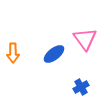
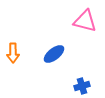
pink triangle: moved 18 px up; rotated 40 degrees counterclockwise
blue cross: moved 1 px right, 1 px up; rotated 14 degrees clockwise
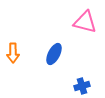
pink triangle: moved 1 px down
blue ellipse: rotated 25 degrees counterclockwise
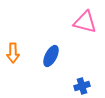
blue ellipse: moved 3 px left, 2 px down
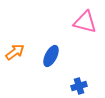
orange arrow: moved 2 px right, 1 px up; rotated 126 degrees counterclockwise
blue cross: moved 3 px left
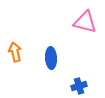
orange arrow: rotated 66 degrees counterclockwise
blue ellipse: moved 2 px down; rotated 30 degrees counterclockwise
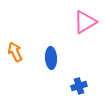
pink triangle: rotated 45 degrees counterclockwise
orange arrow: rotated 12 degrees counterclockwise
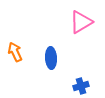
pink triangle: moved 4 px left
blue cross: moved 2 px right
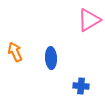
pink triangle: moved 8 px right, 2 px up
blue cross: rotated 21 degrees clockwise
